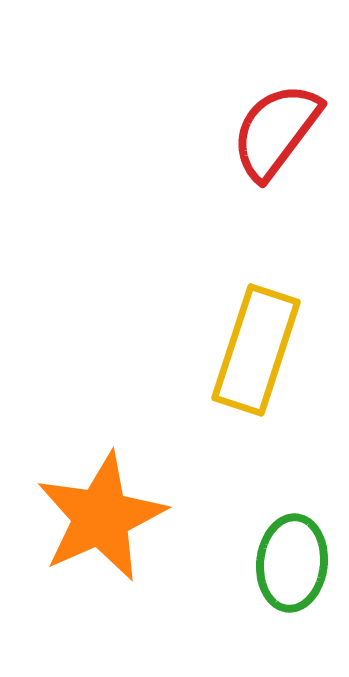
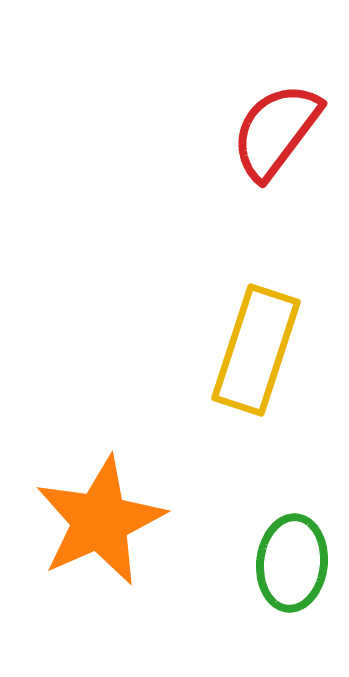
orange star: moved 1 px left, 4 px down
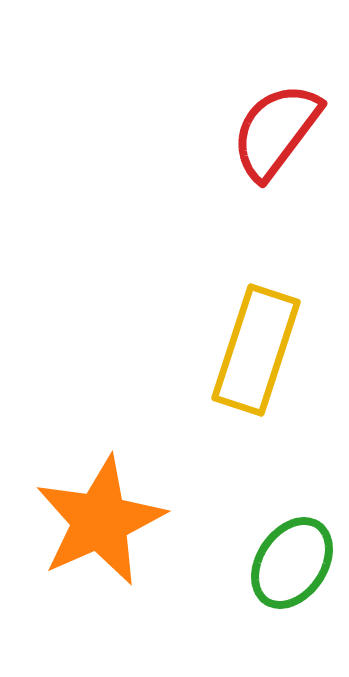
green ellipse: rotated 28 degrees clockwise
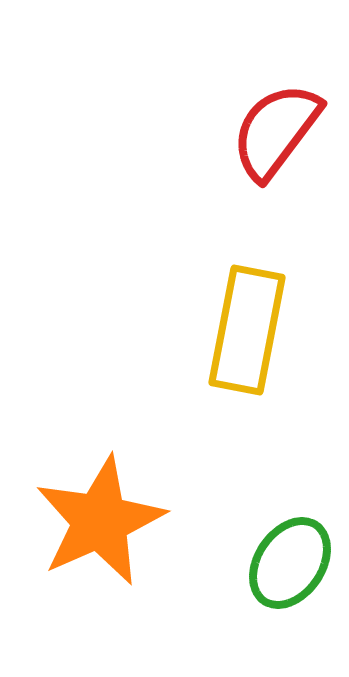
yellow rectangle: moved 9 px left, 20 px up; rotated 7 degrees counterclockwise
green ellipse: moved 2 px left
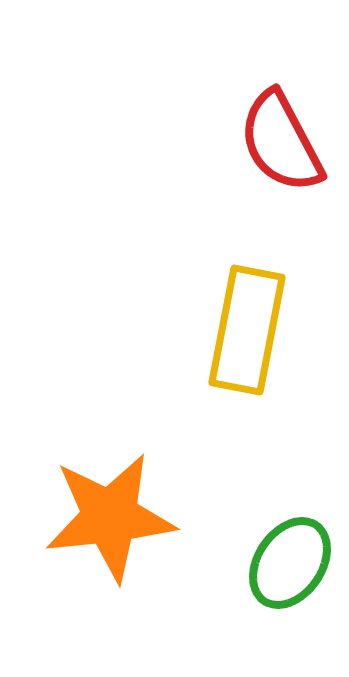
red semicircle: moved 5 px right, 11 px down; rotated 65 degrees counterclockwise
orange star: moved 10 px right, 4 px up; rotated 18 degrees clockwise
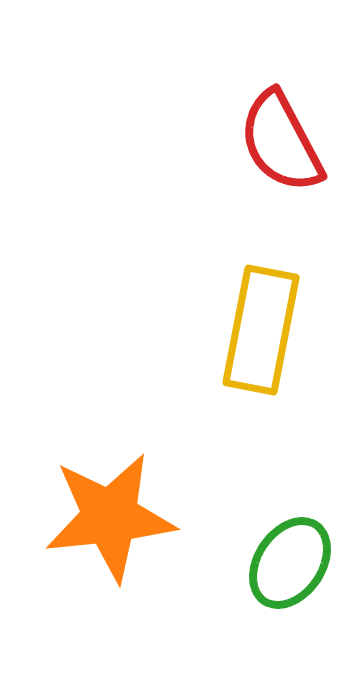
yellow rectangle: moved 14 px right
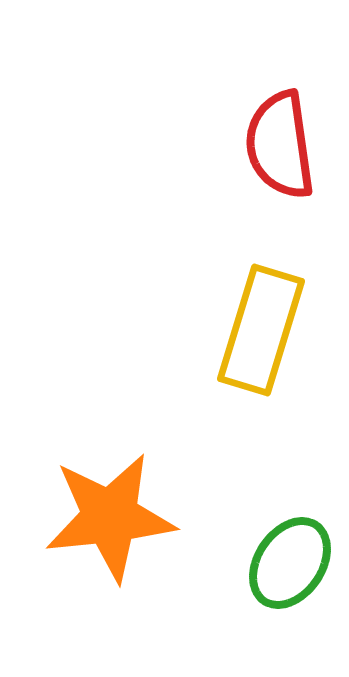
red semicircle: moved 1 px left, 3 px down; rotated 20 degrees clockwise
yellow rectangle: rotated 6 degrees clockwise
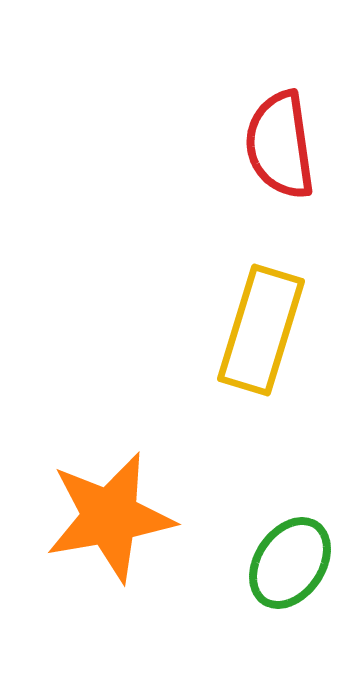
orange star: rotated 4 degrees counterclockwise
